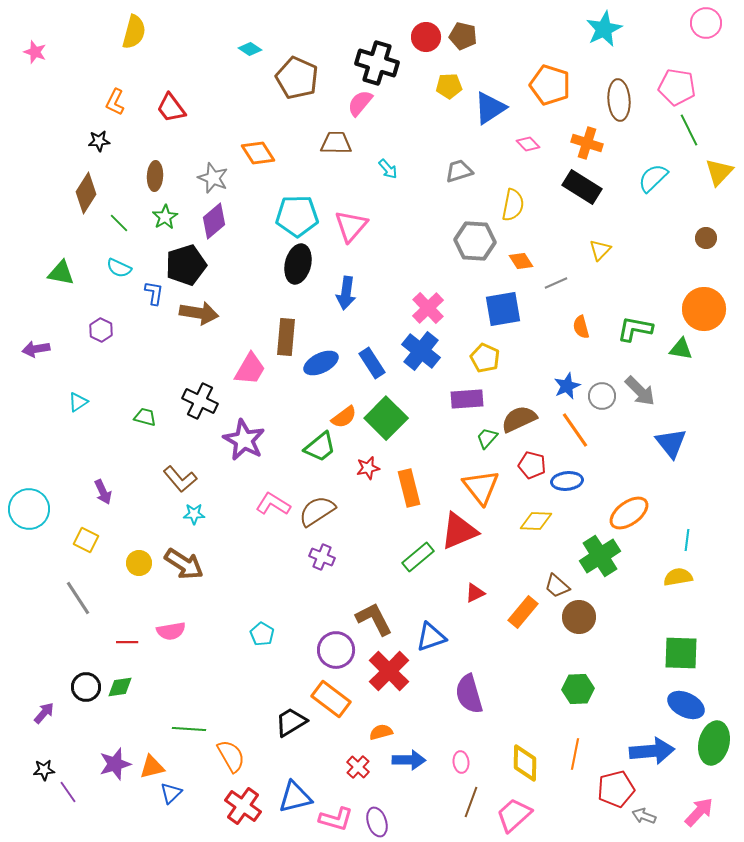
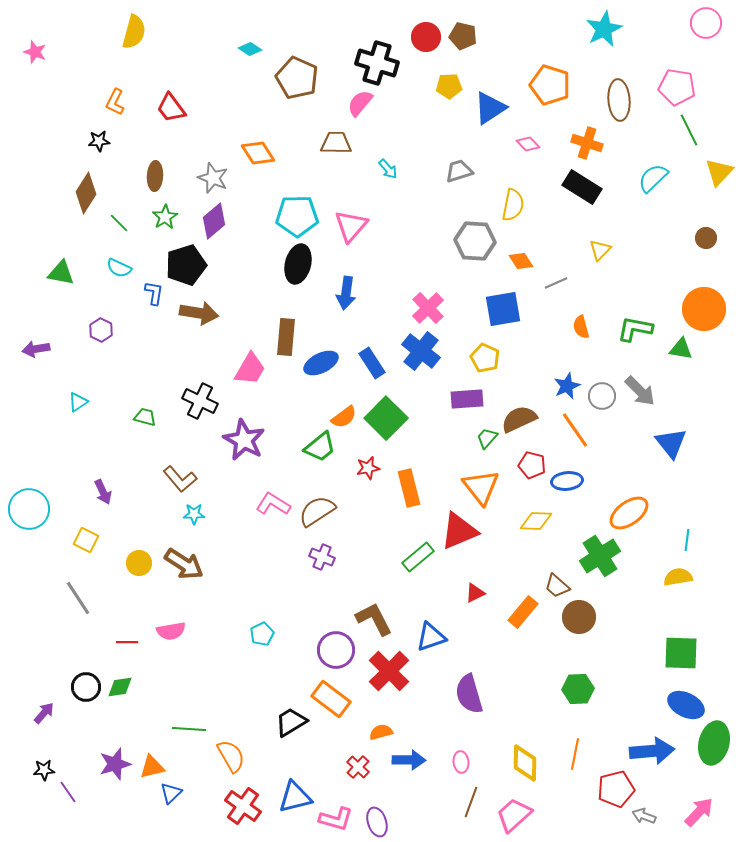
cyan pentagon at (262, 634): rotated 15 degrees clockwise
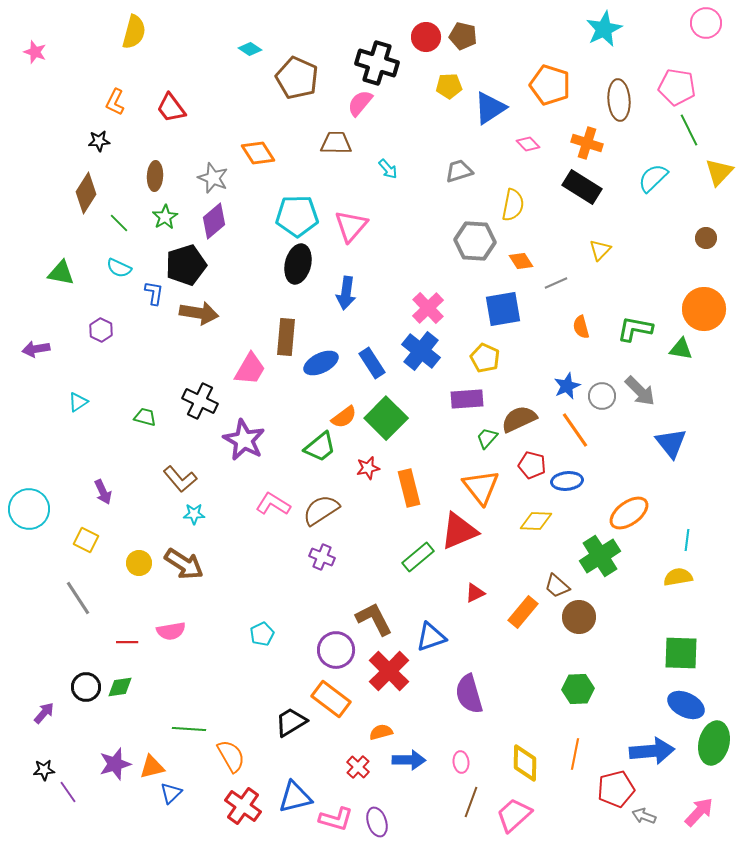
brown semicircle at (317, 511): moved 4 px right, 1 px up
